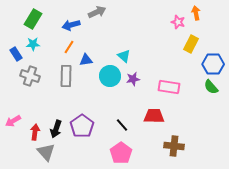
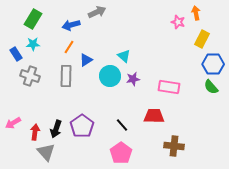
yellow rectangle: moved 11 px right, 5 px up
blue triangle: rotated 24 degrees counterclockwise
pink arrow: moved 2 px down
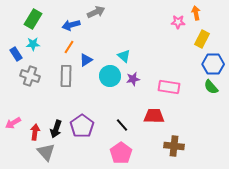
gray arrow: moved 1 px left
pink star: rotated 16 degrees counterclockwise
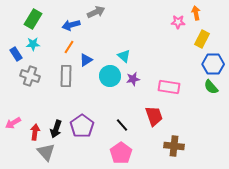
red trapezoid: rotated 70 degrees clockwise
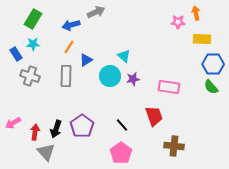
yellow rectangle: rotated 66 degrees clockwise
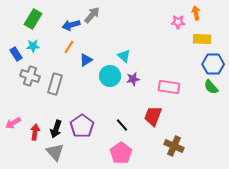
gray arrow: moved 4 px left, 3 px down; rotated 24 degrees counterclockwise
cyan star: moved 2 px down
gray rectangle: moved 11 px left, 8 px down; rotated 15 degrees clockwise
red trapezoid: moved 1 px left; rotated 140 degrees counterclockwise
brown cross: rotated 18 degrees clockwise
gray triangle: moved 9 px right
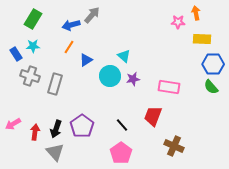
pink arrow: moved 1 px down
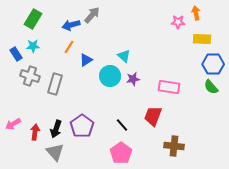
brown cross: rotated 18 degrees counterclockwise
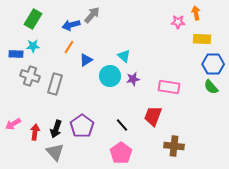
blue rectangle: rotated 56 degrees counterclockwise
